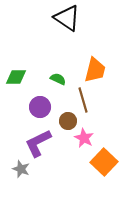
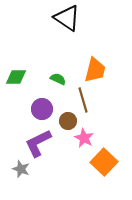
purple circle: moved 2 px right, 2 px down
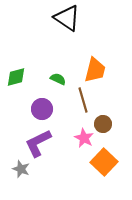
green diamond: rotated 15 degrees counterclockwise
brown circle: moved 35 px right, 3 px down
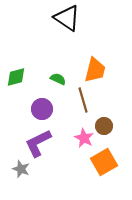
brown circle: moved 1 px right, 2 px down
orange square: rotated 16 degrees clockwise
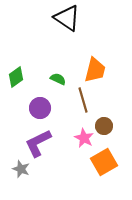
green diamond: rotated 20 degrees counterclockwise
purple circle: moved 2 px left, 1 px up
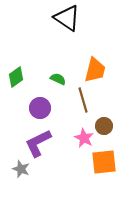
orange square: rotated 24 degrees clockwise
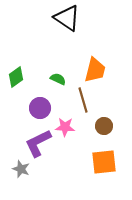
pink star: moved 19 px left, 11 px up; rotated 24 degrees counterclockwise
